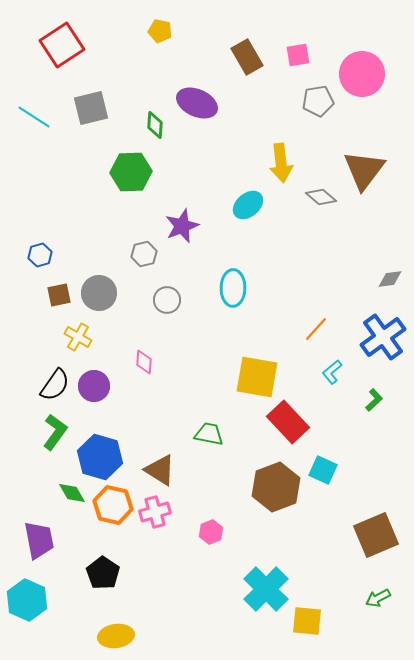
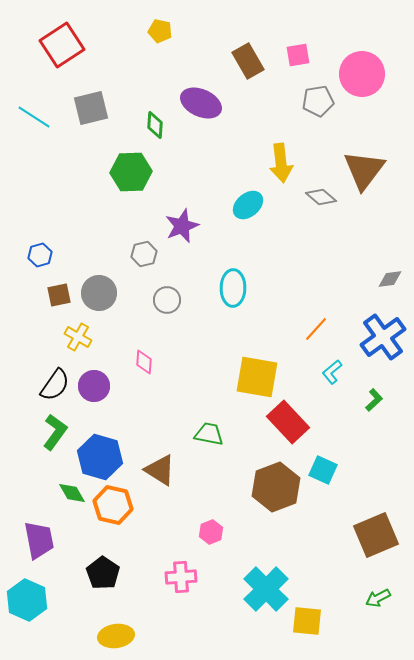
brown rectangle at (247, 57): moved 1 px right, 4 px down
purple ellipse at (197, 103): moved 4 px right
pink cross at (155, 512): moved 26 px right, 65 px down; rotated 12 degrees clockwise
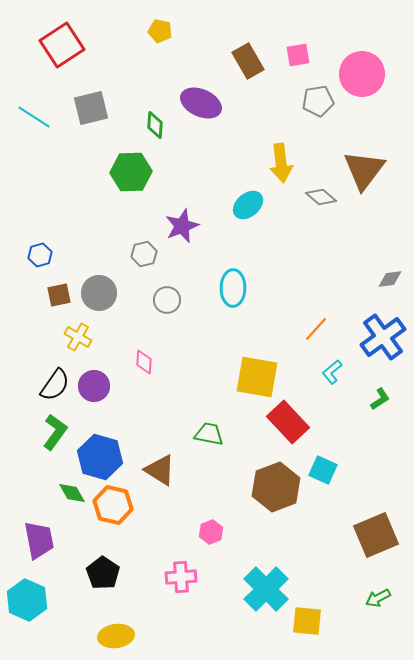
green L-shape at (374, 400): moved 6 px right, 1 px up; rotated 10 degrees clockwise
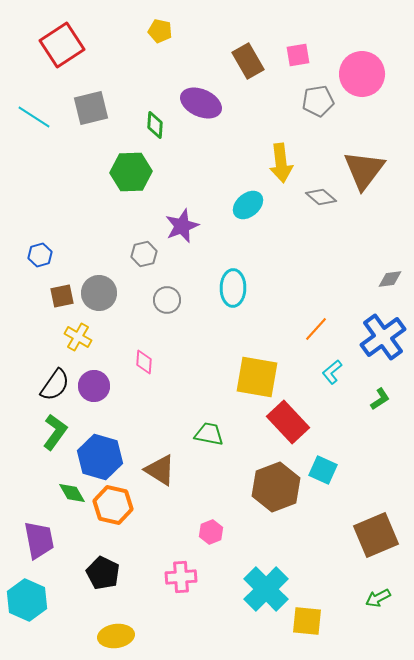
brown square at (59, 295): moved 3 px right, 1 px down
black pentagon at (103, 573): rotated 8 degrees counterclockwise
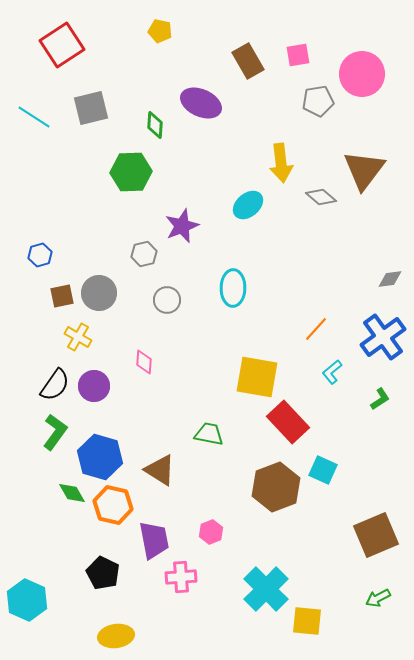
purple trapezoid at (39, 540): moved 115 px right
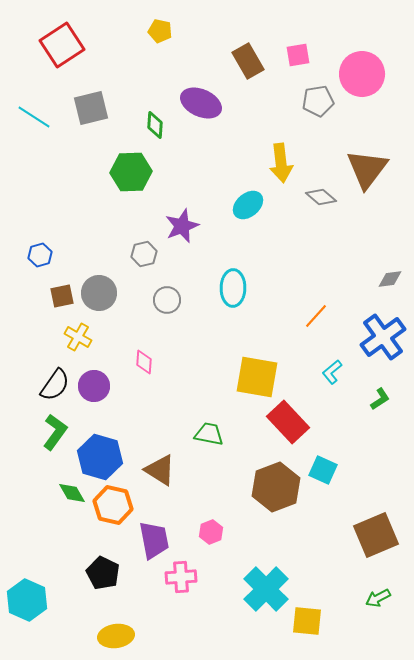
brown triangle at (364, 170): moved 3 px right, 1 px up
orange line at (316, 329): moved 13 px up
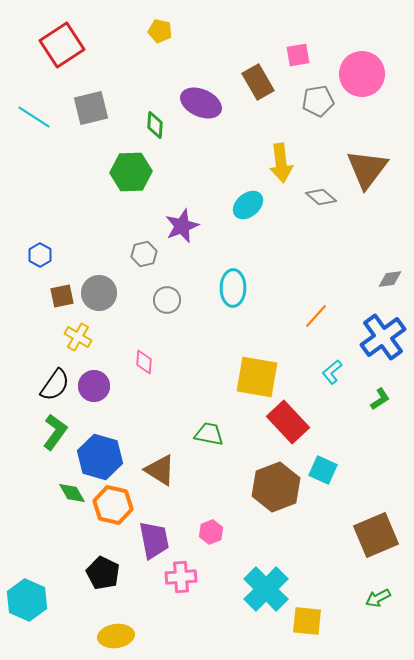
brown rectangle at (248, 61): moved 10 px right, 21 px down
blue hexagon at (40, 255): rotated 15 degrees counterclockwise
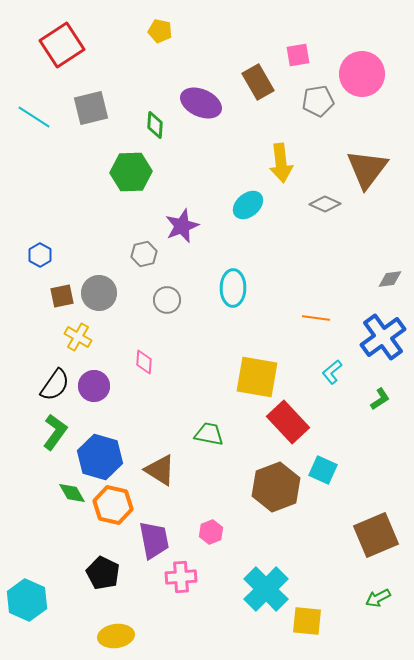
gray diamond at (321, 197): moved 4 px right, 7 px down; rotated 16 degrees counterclockwise
orange line at (316, 316): moved 2 px down; rotated 56 degrees clockwise
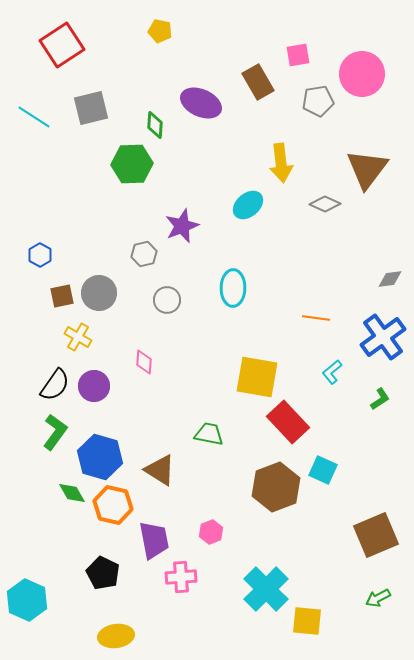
green hexagon at (131, 172): moved 1 px right, 8 px up
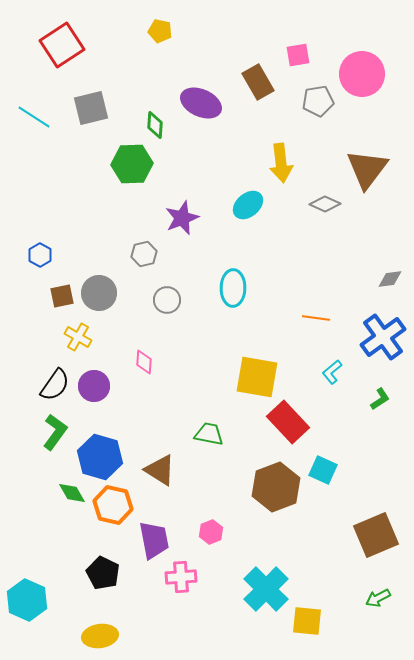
purple star at (182, 226): moved 8 px up
yellow ellipse at (116, 636): moved 16 px left
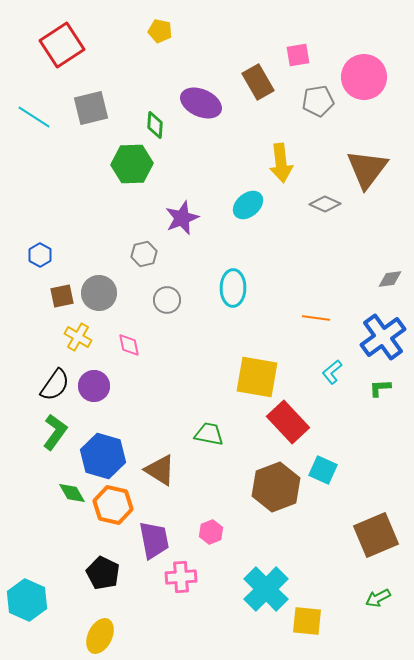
pink circle at (362, 74): moved 2 px right, 3 px down
pink diamond at (144, 362): moved 15 px left, 17 px up; rotated 15 degrees counterclockwise
green L-shape at (380, 399): moved 11 px up; rotated 150 degrees counterclockwise
blue hexagon at (100, 457): moved 3 px right, 1 px up
yellow ellipse at (100, 636): rotated 56 degrees counterclockwise
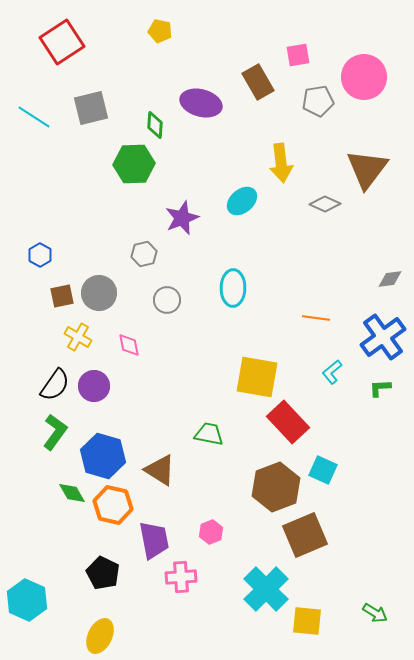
red square at (62, 45): moved 3 px up
purple ellipse at (201, 103): rotated 9 degrees counterclockwise
green hexagon at (132, 164): moved 2 px right
cyan ellipse at (248, 205): moved 6 px left, 4 px up
brown square at (376, 535): moved 71 px left
green arrow at (378, 598): moved 3 px left, 15 px down; rotated 120 degrees counterclockwise
